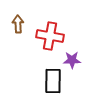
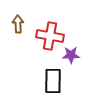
purple star: moved 1 px left, 5 px up
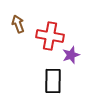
brown arrow: rotated 18 degrees counterclockwise
purple star: rotated 18 degrees counterclockwise
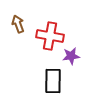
purple star: moved 1 px down; rotated 12 degrees clockwise
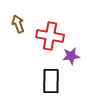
black rectangle: moved 2 px left
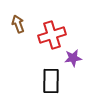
red cross: moved 2 px right, 1 px up; rotated 28 degrees counterclockwise
purple star: moved 2 px right, 2 px down
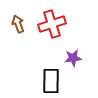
red cross: moved 11 px up
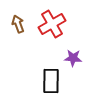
red cross: rotated 12 degrees counterclockwise
purple star: rotated 12 degrees clockwise
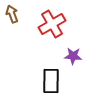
brown arrow: moved 6 px left, 10 px up
purple star: moved 2 px up
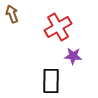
red cross: moved 6 px right, 3 px down
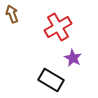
purple star: moved 2 px down; rotated 24 degrees clockwise
black rectangle: moved 1 px up; rotated 60 degrees counterclockwise
